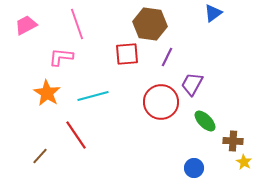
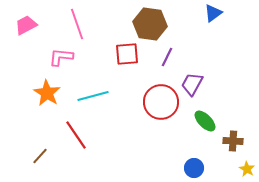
yellow star: moved 3 px right, 7 px down
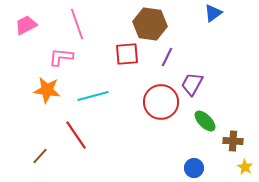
orange star: moved 3 px up; rotated 24 degrees counterclockwise
yellow star: moved 2 px left, 2 px up
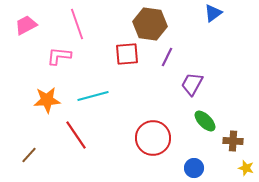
pink L-shape: moved 2 px left, 1 px up
orange star: moved 10 px down; rotated 12 degrees counterclockwise
red circle: moved 8 px left, 36 px down
brown line: moved 11 px left, 1 px up
yellow star: moved 1 px right, 1 px down; rotated 14 degrees counterclockwise
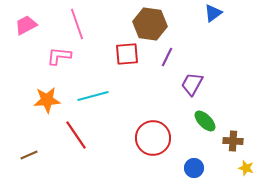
brown line: rotated 24 degrees clockwise
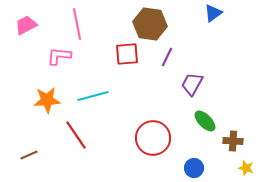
pink line: rotated 8 degrees clockwise
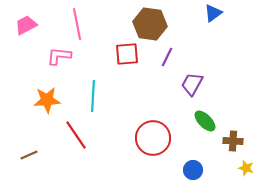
cyan line: rotated 72 degrees counterclockwise
blue circle: moved 1 px left, 2 px down
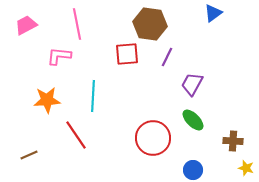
green ellipse: moved 12 px left, 1 px up
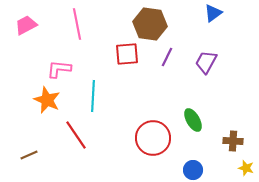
pink L-shape: moved 13 px down
purple trapezoid: moved 14 px right, 22 px up
orange star: rotated 28 degrees clockwise
green ellipse: rotated 15 degrees clockwise
